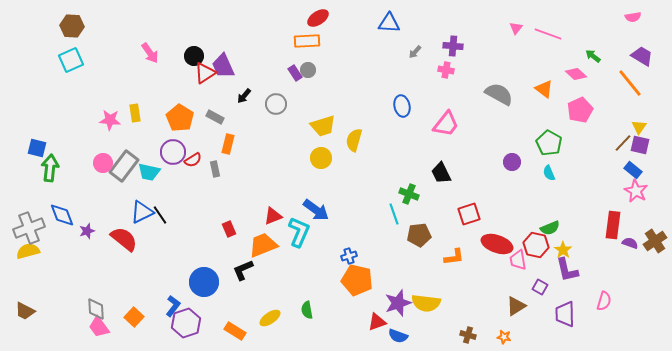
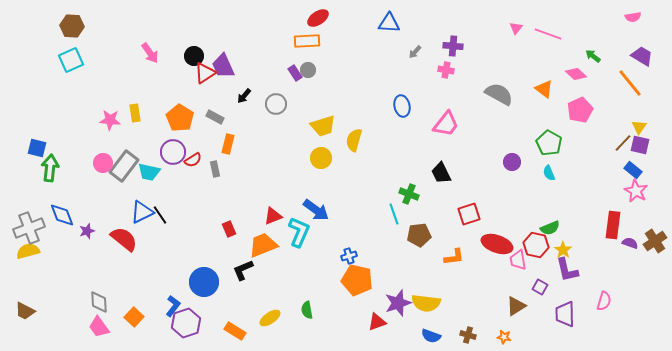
gray diamond at (96, 309): moved 3 px right, 7 px up
blue semicircle at (398, 336): moved 33 px right
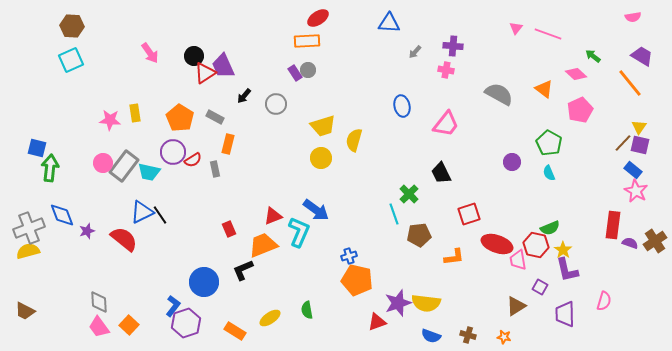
green cross at (409, 194): rotated 24 degrees clockwise
orange square at (134, 317): moved 5 px left, 8 px down
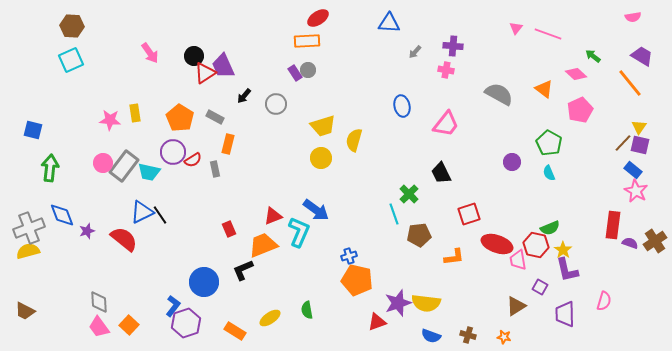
blue square at (37, 148): moved 4 px left, 18 px up
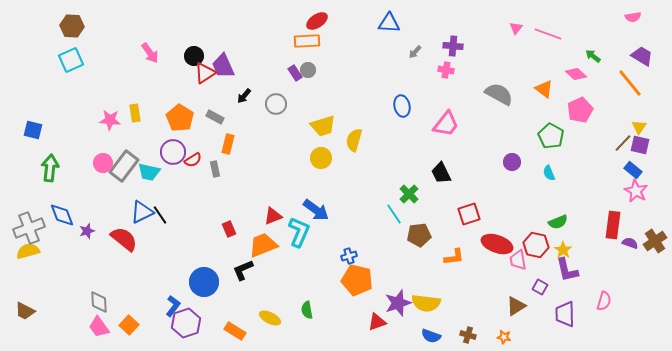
red ellipse at (318, 18): moved 1 px left, 3 px down
green pentagon at (549, 143): moved 2 px right, 7 px up
cyan line at (394, 214): rotated 15 degrees counterclockwise
green semicircle at (550, 228): moved 8 px right, 6 px up
yellow ellipse at (270, 318): rotated 60 degrees clockwise
